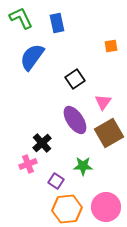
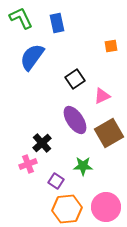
pink triangle: moved 1 px left, 6 px up; rotated 30 degrees clockwise
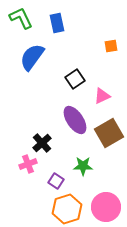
orange hexagon: rotated 12 degrees counterclockwise
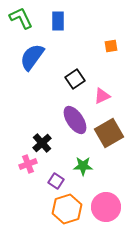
blue rectangle: moved 1 px right, 2 px up; rotated 12 degrees clockwise
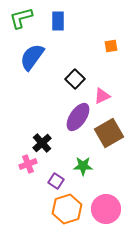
green L-shape: rotated 80 degrees counterclockwise
black square: rotated 12 degrees counterclockwise
purple ellipse: moved 3 px right, 3 px up; rotated 68 degrees clockwise
pink circle: moved 2 px down
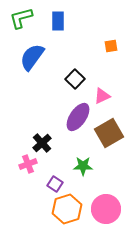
purple square: moved 1 px left, 3 px down
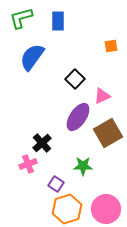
brown square: moved 1 px left
purple square: moved 1 px right
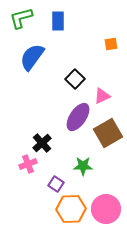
orange square: moved 2 px up
orange hexagon: moved 4 px right; rotated 16 degrees clockwise
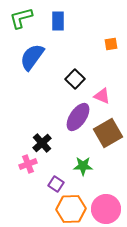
pink triangle: rotated 48 degrees clockwise
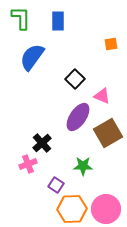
green L-shape: rotated 105 degrees clockwise
purple square: moved 1 px down
orange hexagon: moved 1 px right
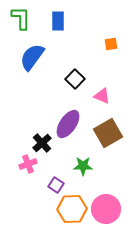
purple ellipse: moved 10 px left, 7 px down
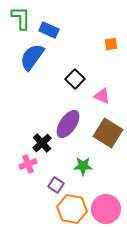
blue rectangle: moved 9 px left, 9 px down; rotated 66 degrees counterclockwise
brown square: rotated 28 degrees counterclockwise
orange hexagon: rotated 12 degrees clockwise
